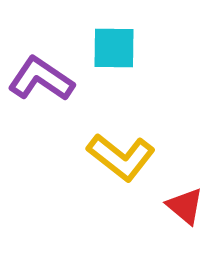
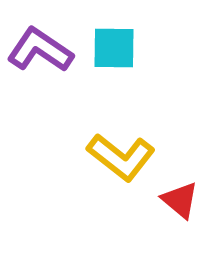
purple L-shape: moved 1 px left, 29 px up
red triangle: moved 5 px left, 6 px up
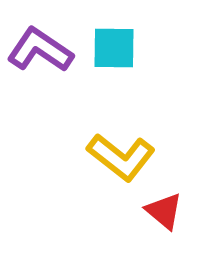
red triangle: moved 16 px left, 11 px down
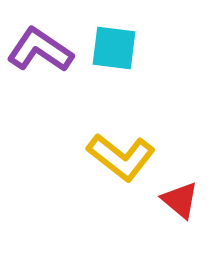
cyan square: rotated 6 degrees clockwise
red triangle: moved 16 px right, 11 px up
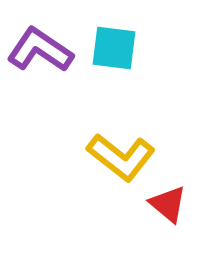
red triangle: moved 12 px left, 4 px down
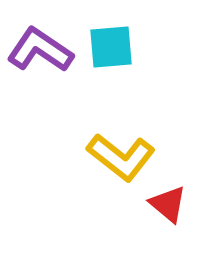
cyan square: moved 3 px left, 1 px up; rotated 12 degrees counterclockwise
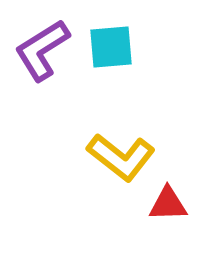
purple L-shape: moved 2 px right; rotated 66 degrees counterclockwise
red triangle: rotated 42 degrees counterclockwise
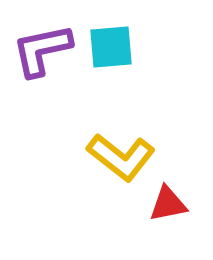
purple L-shape: rotated 20 degrees clockwise
red triangle: rotated 9 degrees counterclockwise
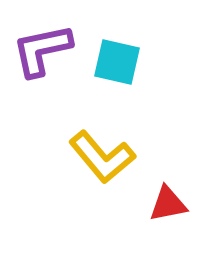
cyan square: moved 6 px right, 15 px down; rotated 18 degrees clockwise
yellow L-shape: moved 19 px left; rotated 12 degrees clockwise
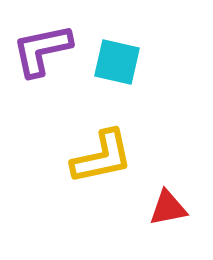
yellow L-shape: rotated 62 degrees counterclockwise
red triangle: moved 4 px down
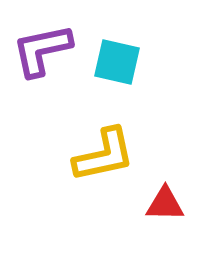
yellow L-shape: moved 2 px right, 2 px up
red triangle: moved 3 px left, 4 px up; rotated 12 degrees clockwise
